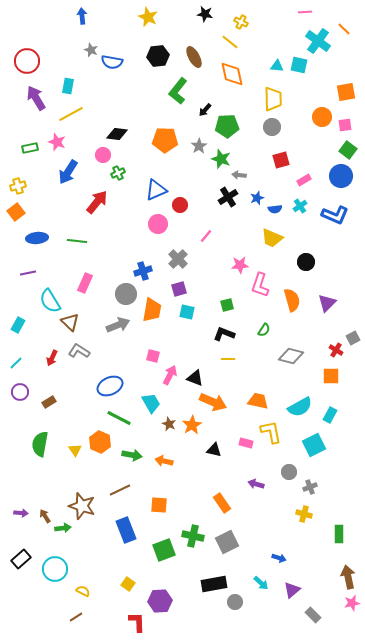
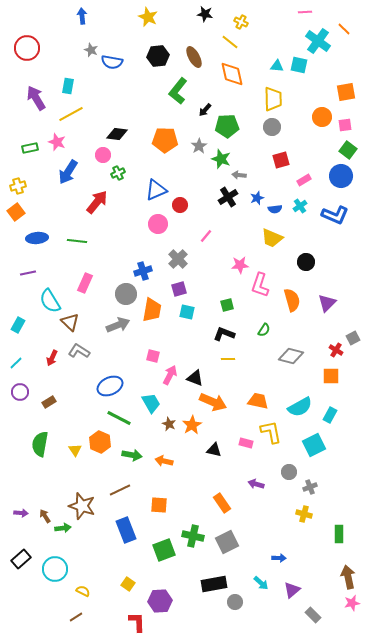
red circle at (27, 61): moved 13 px up
blue arrow at (279, 558): rotated 16 degrees counterclockwise
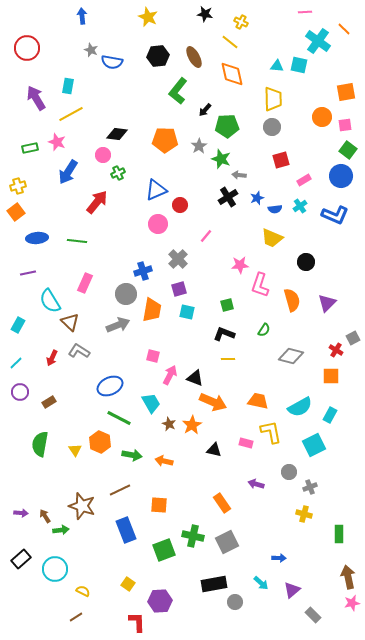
green arrow at (63, 528): moved 2 px left, 2 px down
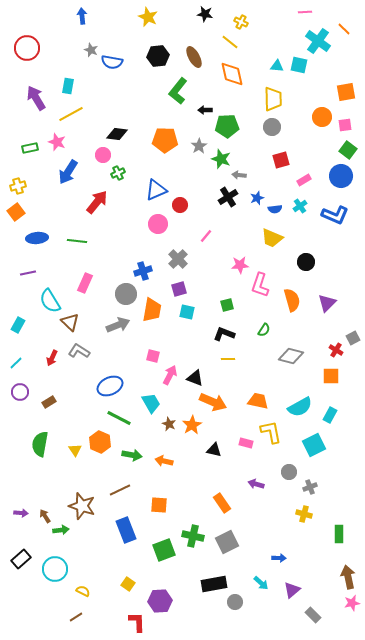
black arrow at (205, 110): rotated 48 degrees clockwise
